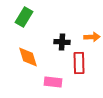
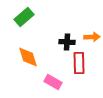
green rectangle: rotated 18 degrees clockwise
black cross: moved 5 px right
pink rectangle: rotated 24 degrees clockwise
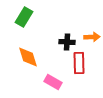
green rectangle: rotated 18 degrees counterclockwise
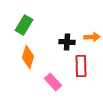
green rectangle: moved 8 px down
orange diamond: rotated 35 degrees clockwise
red rectangle: moved 2 px right, 3 px down
pink rectangle: rotated 18 degrees clockwise
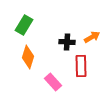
orange arrow: rotated 28 degrees counterclockwise
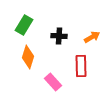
black cross: moved 8 px left, 6 px up
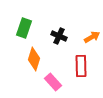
green rectangle: moved 3 px down; rotated 12 degrees counterclockwise
black cross: rotated 21 degrees clockwise
orange diamond: moved 6 px right, 2 px down
